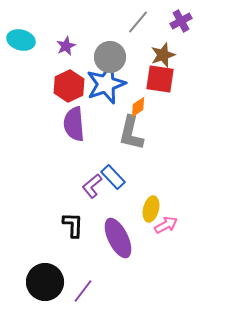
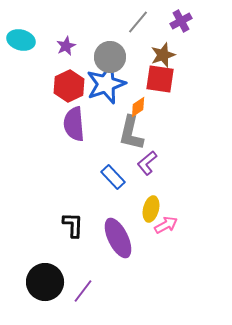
purple L-shape: moved 55 px right, 23 px up
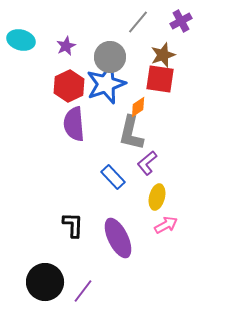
yellow ellipse: moved 6 px right, 12 px up
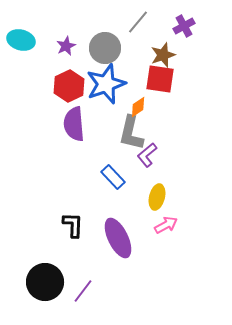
purple cross: moved 3 px right, 5 px down
gray circle: moved 5 px left, 9 px up
purple L-shape: moved 8 px up
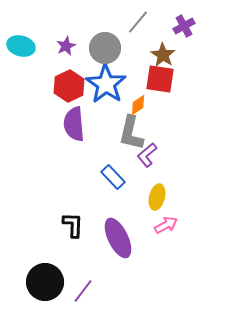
cyan ellipse: moved 6 px down
brown star: rotated 20 degrees counterclockwise
blue star: rotated 18 degrees counterclockwise
orange diamond: moved 2 px up
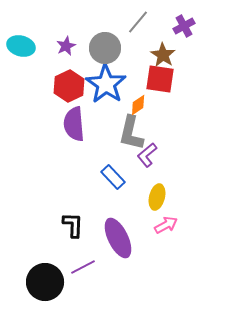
purple line: moved 24 px up; rotated 25 degrees clockwise
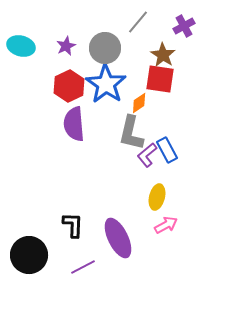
orange diamond: moved 1 px right, 2 px up
blue rectangle: moved 54 px right, 27 px up; rotated 15 degrees clockwise
black circle: moved 16 px left, 27 px up
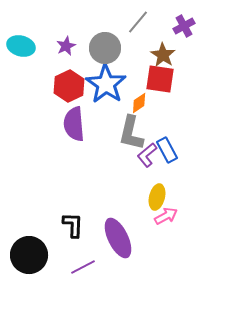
pink arrow: moved 9 px up
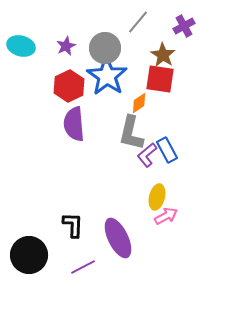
blue star: moved 1 px right, 8 px up
